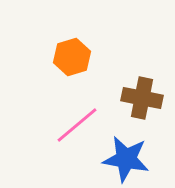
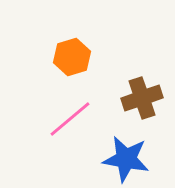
brown cross: rotated 30 degrees counterclockwise
pink line: moved 7 px left, 6 px up
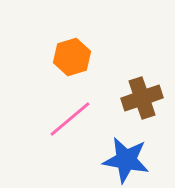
blue star: moved 1 px down
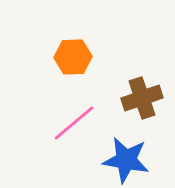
orange hexagon: moved 1 px right; rotated 15 degrees clockwise
pink line: moved 4 px right, 4 px down
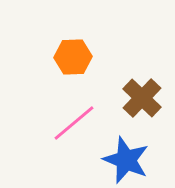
brown cross: rotated 27 degrees counterclockwise
blue star: rotated 12 degrees clockwise
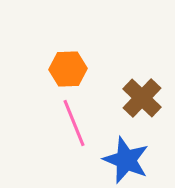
orange hexagon: moved 5 px left, 12 px down
pink line: rotated 72 degrees counterclockwise
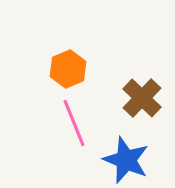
orange hexagon: rotated 21 degrees counterclockwise
